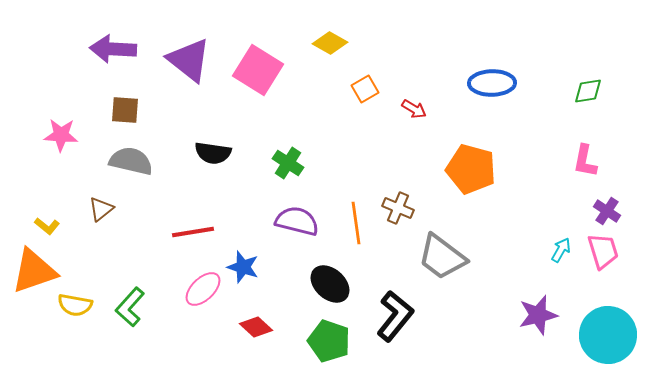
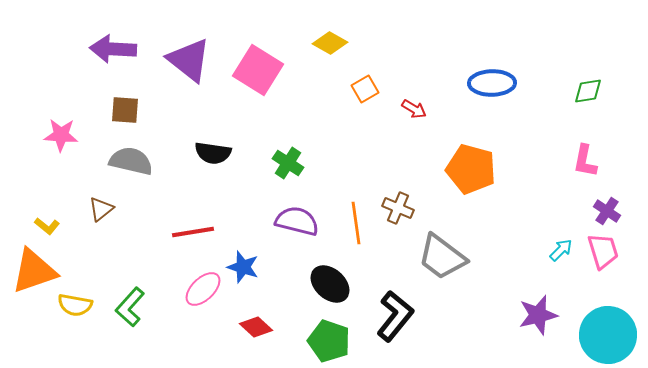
cyan arrow: rotated 15 degrees clockwise
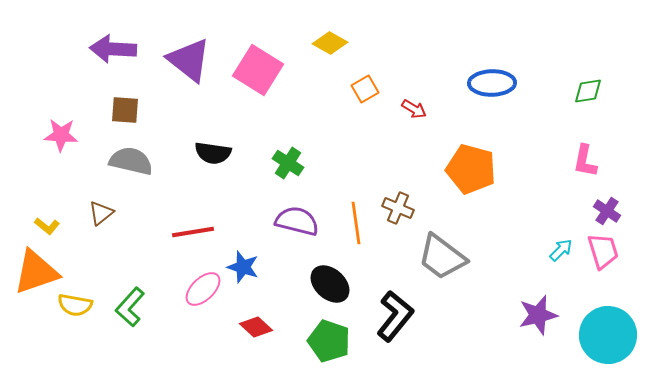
brown triangle: moved 4 px down
orange triangle: moved 2 px right, 1 px down
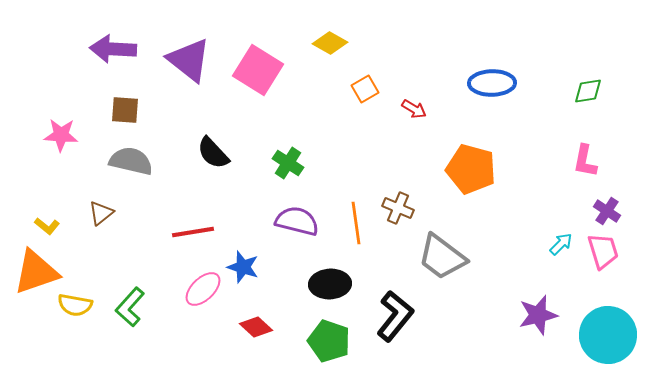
black semicircle: rotated 39 degrees clockwise
cyan arrow: moved 6 px up
black ellipse: rotated 45 degrees counterclockwise
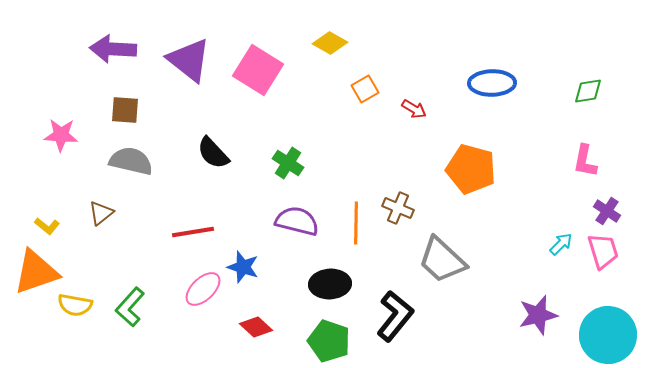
orange line: rotated 9 degrees clockwise
gray trapezoid: moved 3 px down; rotated 6 degrees clockwise
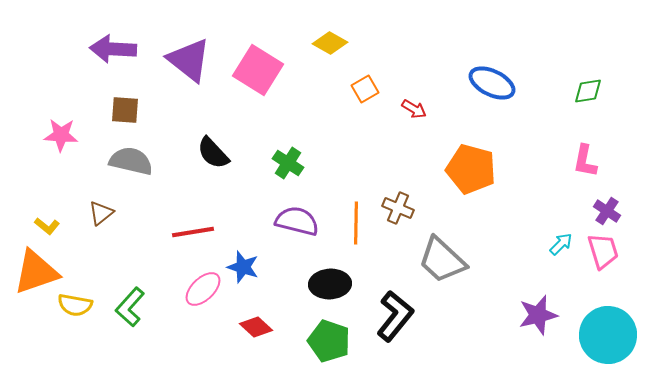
blue ellipse: rotated 27 degrees clockwise
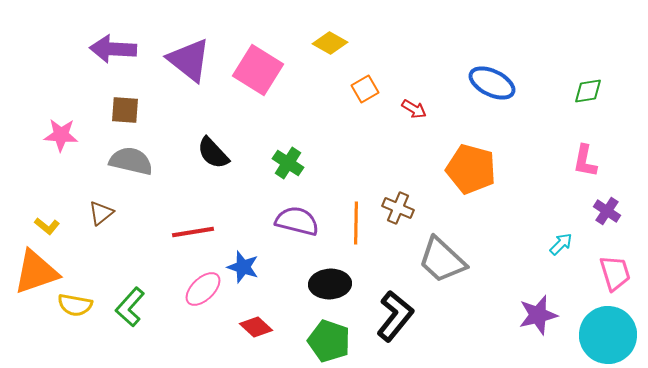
pink trapezoid: moved 12 px right, 22 px down
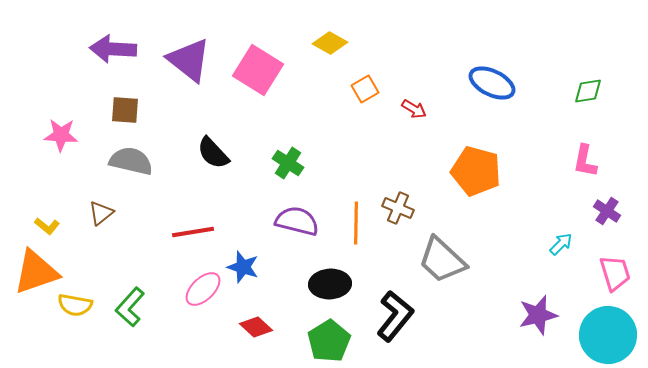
orange pentagon: moved 5 px right, 2 px down
green pentagon: rotated 21 degrees clockwise
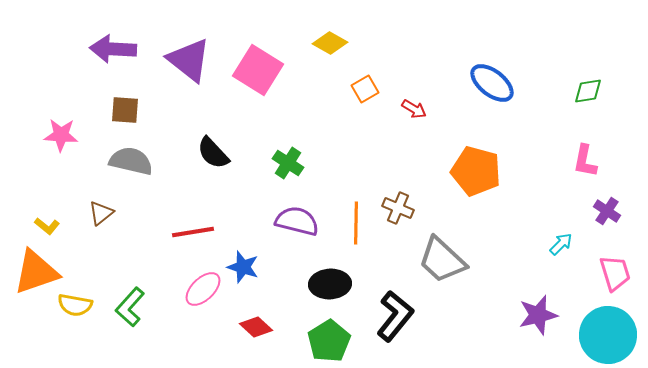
blue ellipse: rotated 12 degrees clockwise
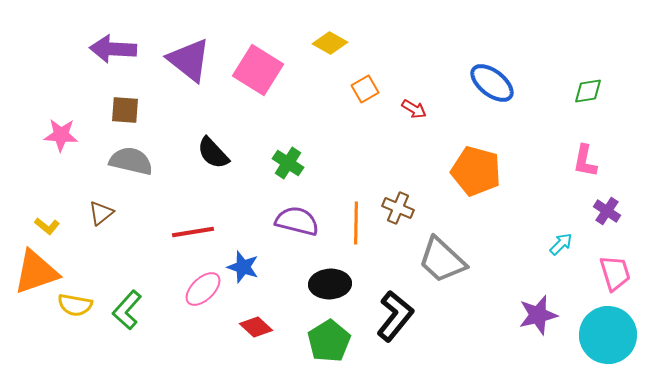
green L-shape: moved 3 px left, 3 px down
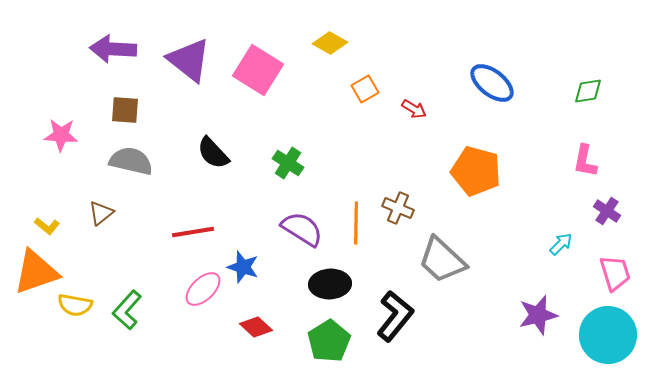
purple semicircle: moved 5 px right, 8 px down; rotated 18 degrees clockwise
